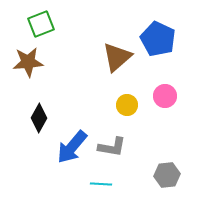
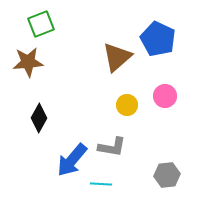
blue arrow: moved 13 px down
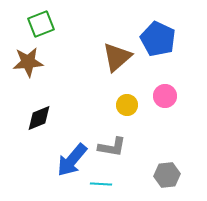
black diamond: rotated 40 degrees clockwise
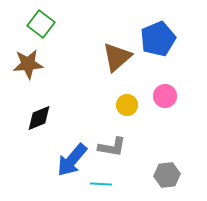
green square: rotated 32 degrees counterclockwise
blue pentagon: rotated 24 degrees clockwise
brown star: moved 2 px down
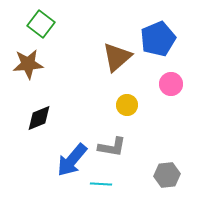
pink circle: moved 6 px right, 12 px up
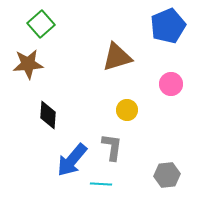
green square: rotated 12 degrees clockwise
blue pentagon: moved 10 px right, 13 px up
brown triangle: rotated 24 degrees clockwise
yellow circle: moved 5 px down
black diamond: moved 9 px right, 3 px up; rotated 64 degrees counterclockwise
gray L-shape: rotated 92 degrees counterclockwise
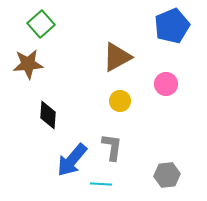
blue pentagon: moved 4 px right
brown triangle: rotated 12 degrees counterclockwise
pink circle: moved 5 px left
yellow circle: moved 7 px left, 9 px up
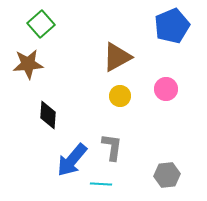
pink circle: moved 5 px down
yellow circle: moved 5 px up
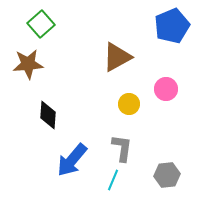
yellow circle: moved 9 px right, 8 px down
gray L-shape: moved 10 px right, 1 px down
cyan line: moved 12 px right, 4 px up; rotated 70 degrees counterclockwise
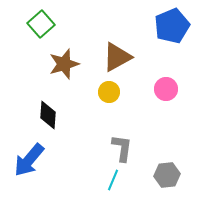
brown star: moved 36 px right; rotated 12 degrees counterclockwise
yellow circle: moved 20 px left, 12 px up
blue arrow: moved 43 px left
